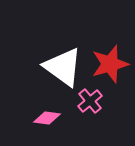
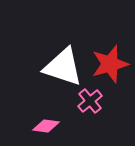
white triangle: rotated 18 degrees counterclockwise
pink diamond: moved 1 px left, 8 px down
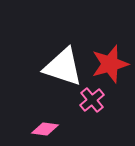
pink cross: moved 2 px right, 1 px up
pink diamond: moved 1 px left, 3 px down
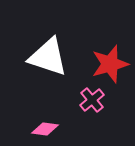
white triangle: moved 15 px left, 10 px up
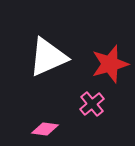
white triangle: rotated 42 degrees counterclockwise
pink cross: moved 4 px down
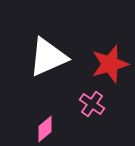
pink cross: rotated 15 degrees counterclockwise
pink diamond: rotated 48 degrees counterclockwise
